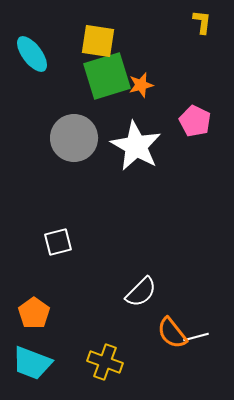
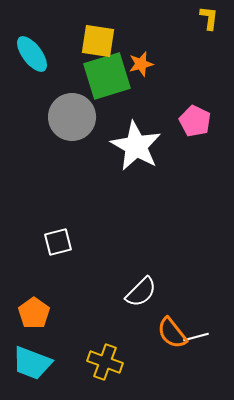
yellow L-shape: moved 7 px right, 4 px up
orange star: moved 21 px up
gray circle: moved 2 px left, 21 px up
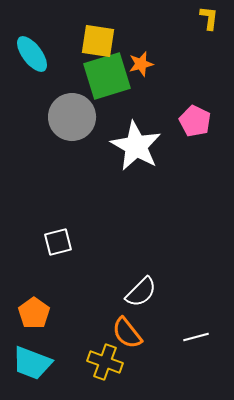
orange semicircle: moved 45 px left
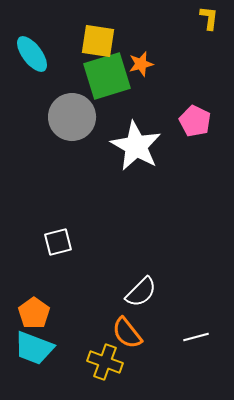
cyan trapezoid: moved 2 px right, 15 px up
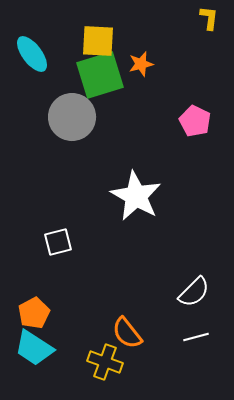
yellow square: rotated 6 degrees counterclockwise
green square: moved 7 px left, 1 px up
white star: moved 50 px down
white semicircle: moved 53 px right
orange pentagon: rotated 8 degrees clockwise
cyan trapezoid: rotated 12 degrees clockwise
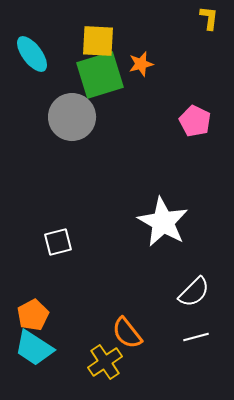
white star: moved 27 px right, 26 px down
orange pentagon: moved 1 px left, 2 px down
yellow cross: rotated 36 degrees clockwise
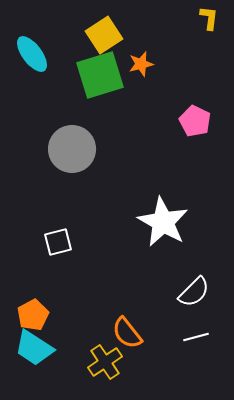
yellow square: moved 6 px right, 6 px up; rotated 36 degrees counterclockwise
gray circle: moved 32 px down
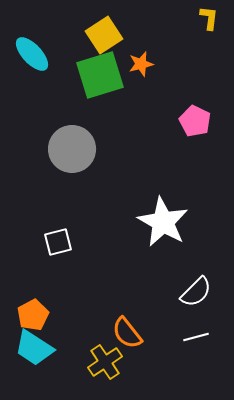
cyan ellipse: rotated 6 degrees counterclockwise
white semicircle: moved 2 px right
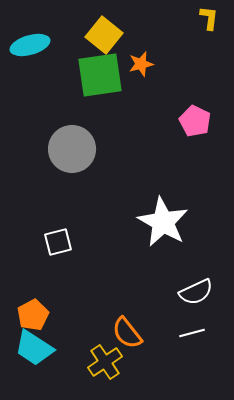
yellow square: rotated 18 degrees counterclockwise
cyan ellipse: moved 2 px left, 9 px up; rotated 63 degrees counterclockwise
green square: rotated 9 degrees clockwise
white semicircle: rotated 20 degrees clockwise
white line: moved 4 px left, 4 px up
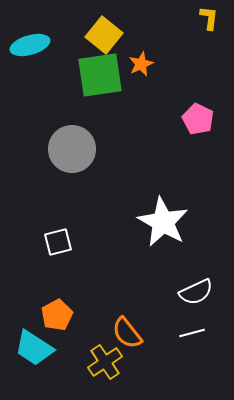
orange star: rotated 10 degrees counterclockwise
pink pentagon: moved 3 px right, 2 px up
orange pentagon: moved 24 px right
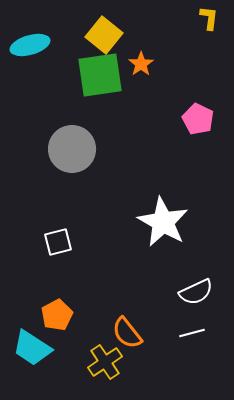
orange star: rotated 10 degrees counterclockwise
cyan trapezoid: moved 2 px left
